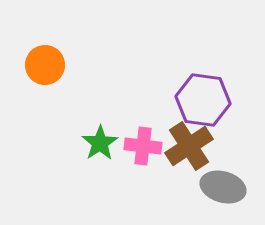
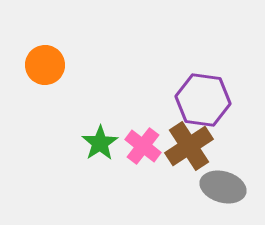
pink cross: rotated 30 degrees clockwise
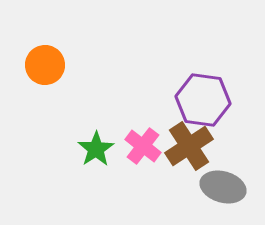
green star: moved 4 px left, 6 px down
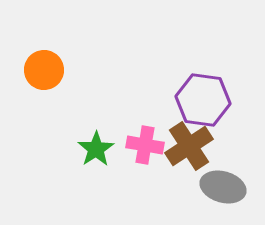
orange circle: moved 1 px left, 5 px down
pink cross: moved 2 px right, 1 px up; rotated 27 degrees counterclockwise
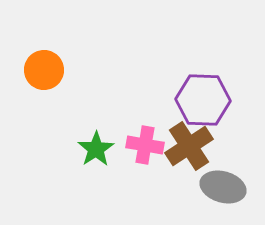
purple hexagon: rotated 6 degrees counterclockwise
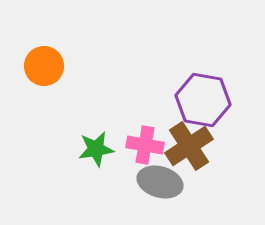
orange circle: moved 4 px up
purple hexagon: rotated 8 degrees clockwise
green star: rotated 24 degrees clockwise
gray ellipse: moved 63 px left, 5 px up
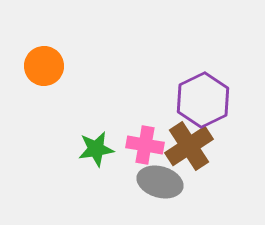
purple hexagon: rotated 24 degrees clockwise
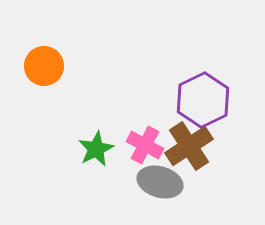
pink cross: rotated 18 degrees clockwise
green star: rotated 18 degrees counterclockwise
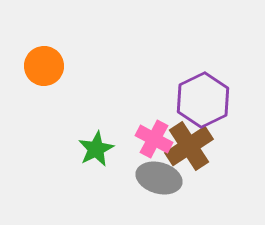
pink cross: moved 9 px right, 6 px up
gray ellipse: moved 1 px left, 4 px up
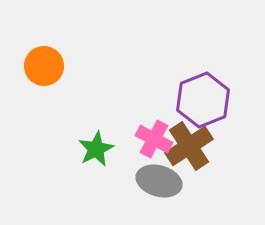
purple hexagon: rotated 4 degrees clockwise
gray ellipse: moved 3 px down
